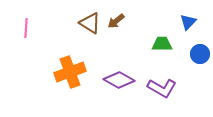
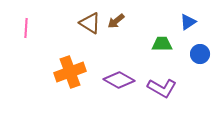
blue triangle: rotated 12 degrees clockwise
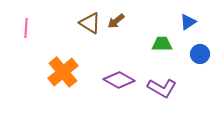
orange cross: moved 7 px left; rotated 20 degrees counterclockwise
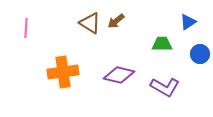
orange cross: rotated 32 degrees clockwise
purple diamond: moved 5 px up; rotated 16 degrees counterclockwise
purple L-shape: moved 3 px right, 1 px up
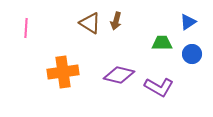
brown arrow: rotated 36 degrees counterclockwise
green trapezoid: moved 1 px up
blue circle: moved 8 px left
purple L-shape: moved 6 px left
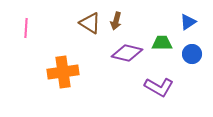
purple diamond: moved 8 px right, 22 px up
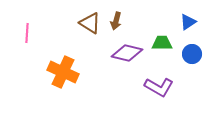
pink line: moved 1 px right, 5 px down
orange cross: rotated 32 degrees clockwise
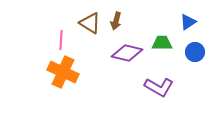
pink line: moved 34 px right, 7 px down
blue circle: moved 3 px right, 2 px up
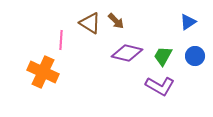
brown arrow: rotated 60 degrees counterclockwise
green trapezoid: moved 1 px right, 13 px down; rotated 60 degrees counterclockwise
blue circle: moved 4 px down
orange cross: moved 20 px left
purple L-shape: moved 1 px right, 1 px up
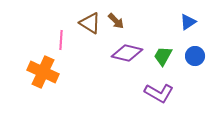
purple L-shape: moved 1 px left, 7 px down
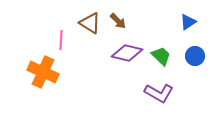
brown arrow: moved 2 px right
green trapezoid: moved 2 px left; rotated 105 degrees clockwise
